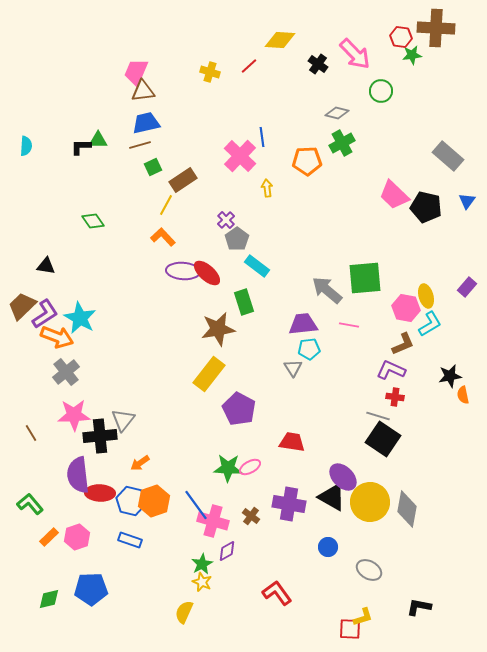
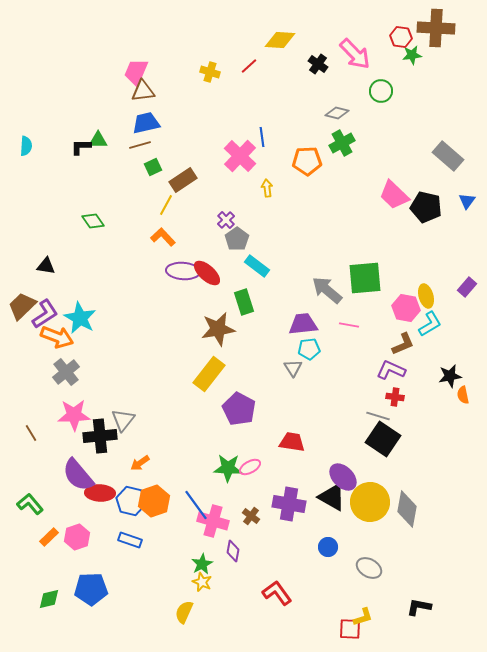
purple semicircle at (78, 475): rotated 33 degrees counterclockwise
purple diamond at (227, 551): moved 6 px right; rotated 50 degrees counterclockwise
gray ellipse at (369, 570): moved 2 px up
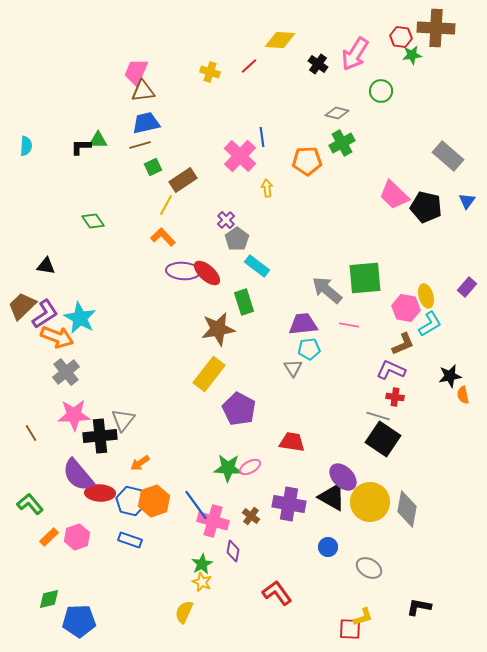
pink arrow at (355, 54): rotated 76 degrees clockwise
blue pentagon at (91, 589): moved 12 px left, 32 px down
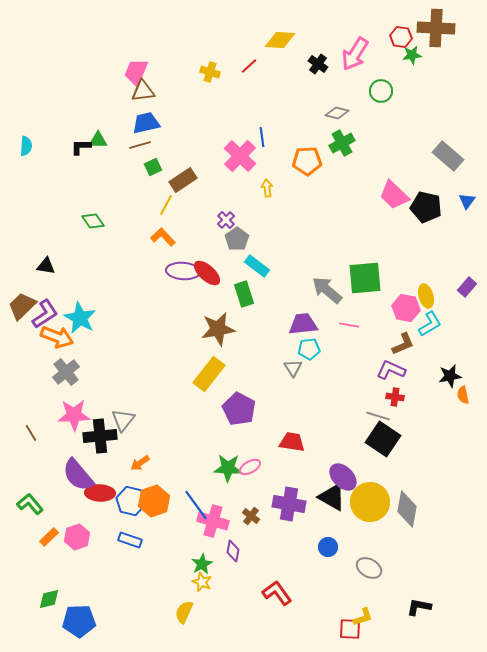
green rectangle at (244, 302): moved 8 px up
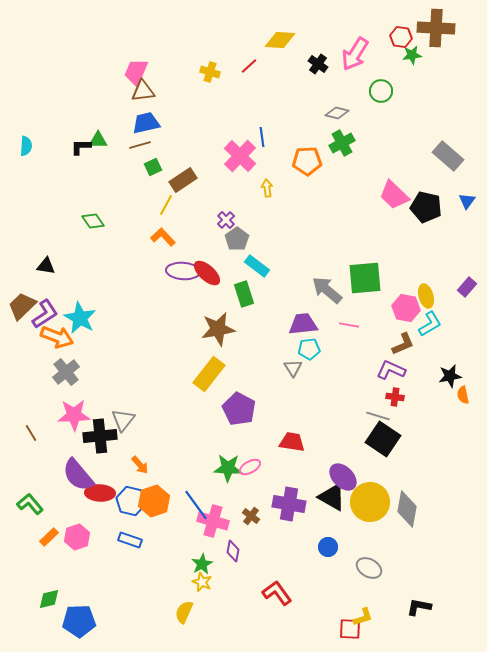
orange arrow at (140, 463): moved 2 px down; rotated 96 degrees counterclockwise
